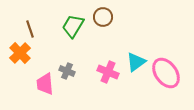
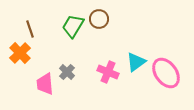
brown circle: moved 4 px left, 2 px down
gray cross: moved 1 px down; rotated 21 degrees clockwise
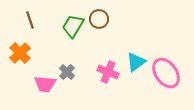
brown line: moved 9 px up
pink trapezoid: rotated 80 degrees counterclockwise
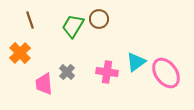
pink cross: moved 1 px left; rotated 15 degrees counterclockwise
pink trapezoid: moved 1 px left; rotated 80 degrees clockwise
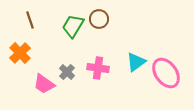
pink cross: moved 9 px left, 4 px up
pink trapezoid: rotated 50 degrees counterclockwise
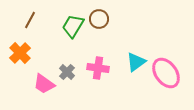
brown line: rotated 48 degrees clockwise
